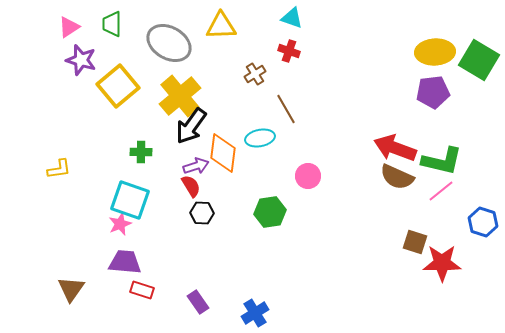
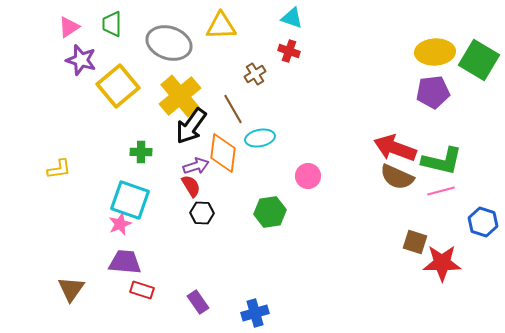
gray ellipse: rotated 12 degrees counterclockwise
brown line: moved 53 px left
pink line: rotated 24 degrees clockwise
blue cross: rotated 16 degrees clockwise
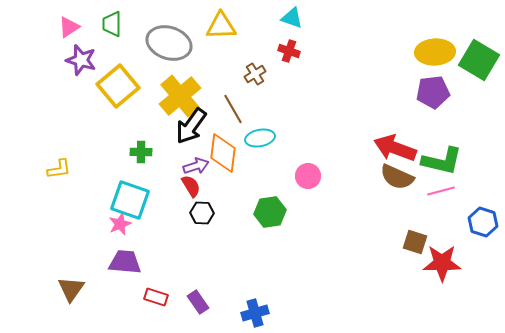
red rectangle: moved 14 px right, 7 px down
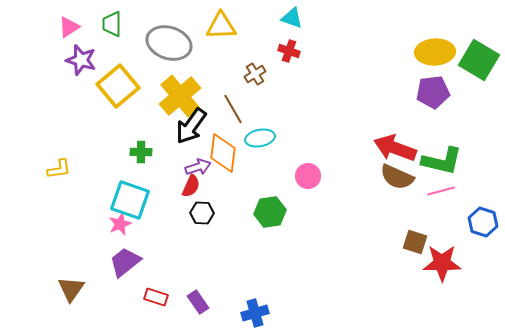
purple arrow: moved 2 px right, 1 px down
red semicircle: rotated 55 degrees clockwise
purple trapezoid: rotated 44 degrees counterclockwise
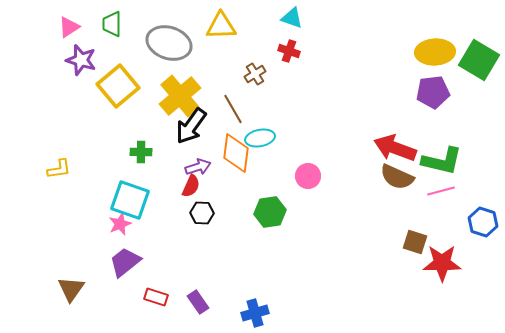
orange diamond: moved 13 px right
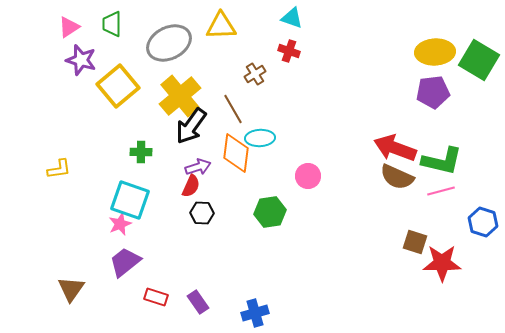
gray ellipse: rotated 45 degrees counterclockwise
cyan ellipse: rotated 8 degrees clockwise
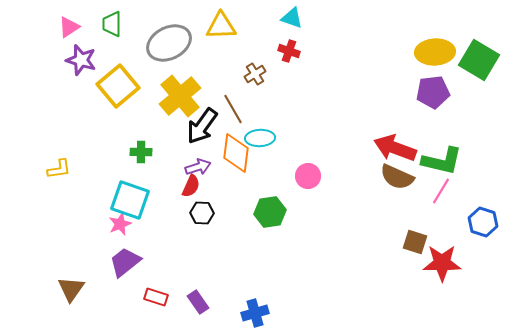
black arrow: moved 11 px right
pink line: rotated 44 degrees counterclockwise
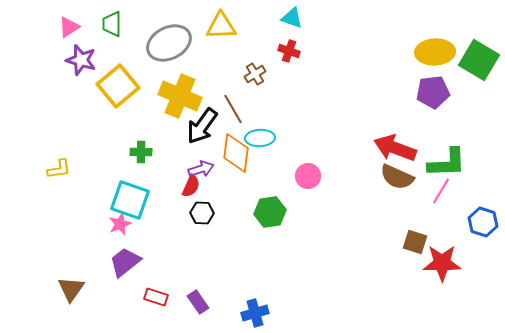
yellow cross: rotated 27 degrees counterclockwise
green L-shape: moved 5 px right, 2 px down; rotated 15 degrees counterclockwise
purple arrow: moved 3 px right, 2 px down
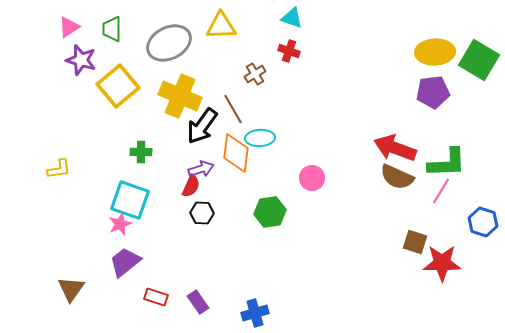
green trapezoid: moved 5 px down
pink circle: moved 4 px right, 2 px down
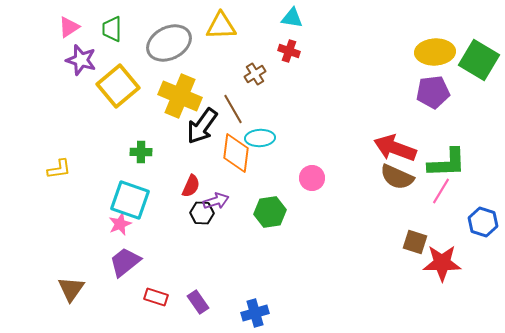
cyan triangle: rotated 10 degrees counterclockwise
purple arrow: moved 15 px right, 32 px down
